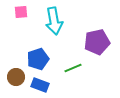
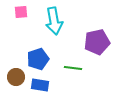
green line: rotated 30 degrees clockwise
blue rectangle: rotated 12 degrees counterclockwise
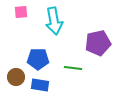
purple pentagon: moved 1 px right, 1 px down
blue pentagon: rotated 20 degrees clockwise
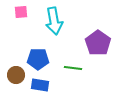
purple pentagon: rotated 25 degrees counterclockwise
brown circle: moved 2 px up
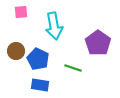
cyan arrow: moved 5 px down
blue pentagon: rotated 25 degrees clockwise
green line: rotated 12 degrees clockwise
brown circle: moved 24 px up
